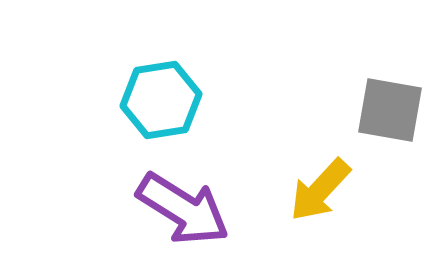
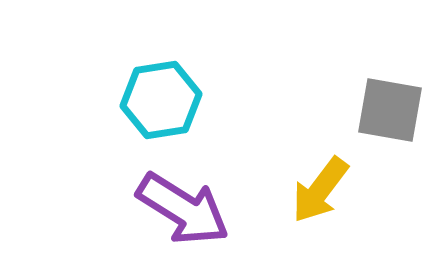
yellow arrow: rotated 6 degrees counterclockwise
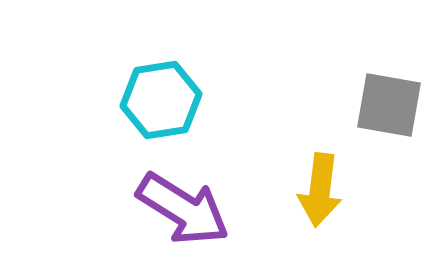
gray square: moved 1 px left, 5 px up
yellow arrow: rotated 30 degrees counterclockwise
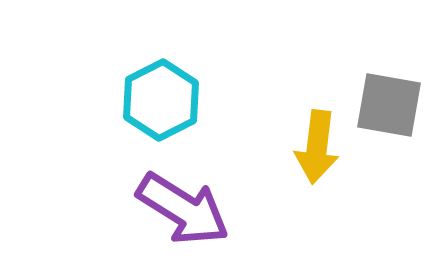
cyan hexagon: rotated 18 degrees counterclockwise
yellow arrow: moved 3 px left, 43 px up
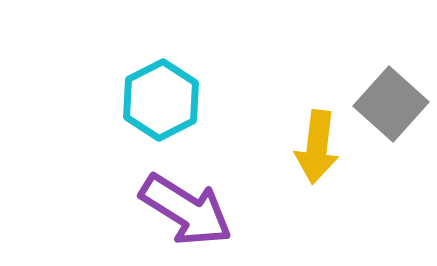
gray square: moved 2 px right, 1 px up; rotated 32 degrees clockwise
purple arrow: moved 3 px right, 1 px down
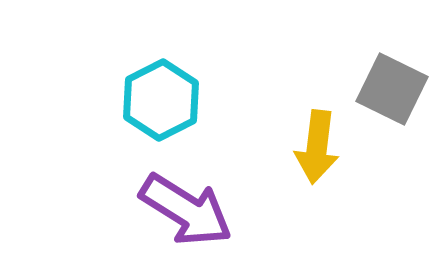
gray square: moved 1 px right, 15 px up; rotated 16 degrees counterclockwise
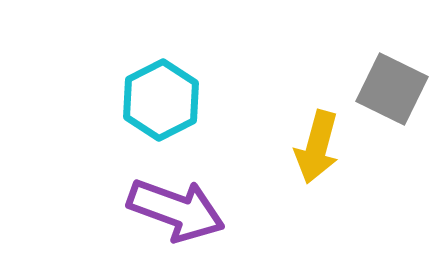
yellow arrow: rotated 8 degrees clockwise
purple arrow: moved 10 px left; rotated 12 degrees counterclockwise
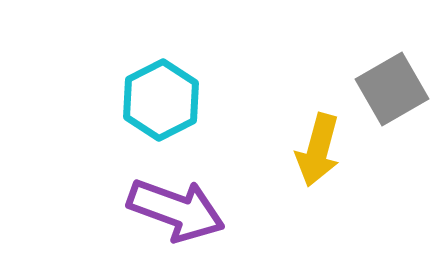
gray square: rotated 34 degrees clockwise
yellow arrow: moved 1 px right, 3 px down
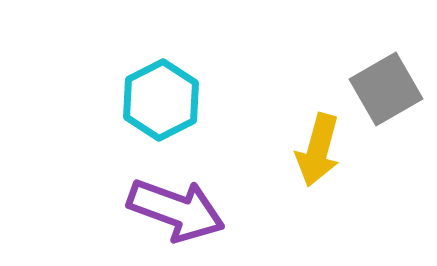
gray square: moved 6 px left
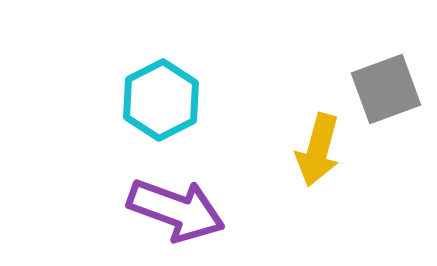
gray square: rotated 10 degrees clockwise
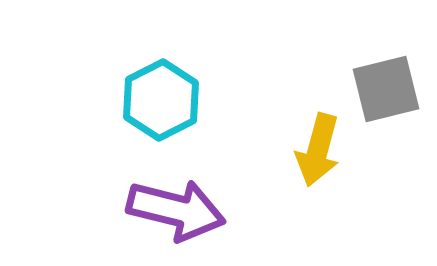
gray square: rotated 6 degrees clockwise
purple arrow: rotated 6 degrees counterclockwise
